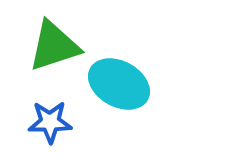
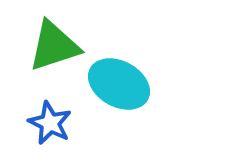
blue star: moved 1 px down; rotated 27 degrees clockwise
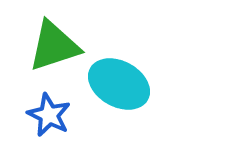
blue star: moved 1 px left, 8 px up
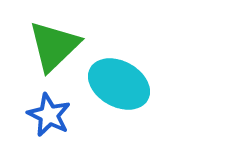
green triangle: rotated 26 degrees counterclockwise
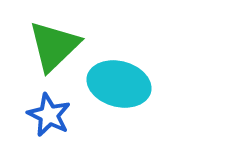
cyan ellipse: rotated 14 degrees counterclockwise
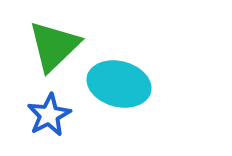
blue star: rotated 18 degrees clockwise
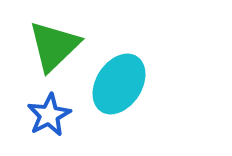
cyan ellipse: rotated 72 degrees counterclockwise
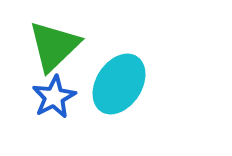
blue star: moved 5 px right, 18 px up
